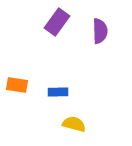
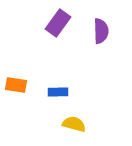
purple rectangle: moved 1 px right, 1 px down
purple semicircle: moved 1 px right
orange rectangle: moved 1 px left
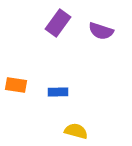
purple semicircle: rotated 110 degrees clockwise
yellow semicircle: moved 2 px right, 7 px down
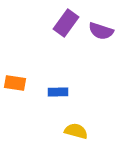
purple rectangle: moved 8 px right
orange rectangle: moved 1 px left, 2 px up
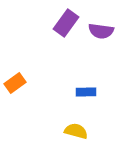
purple semicircle: rotated 10 degrees counterclockwise
orange rectangle: rotated 45 degrees counterclockwise
blue rectangle: moved 28 px right
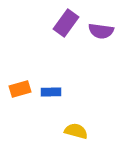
orange rectangle: moved 5 px right, 6 px down; rotated 20 degrees clockwise
blue rectangle: moved 35 px left
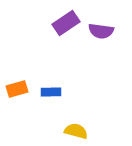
purple rectangle: rotated 20 degrees clockwise
orange rectangle: moved 3 px left
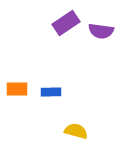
orange rectangle: rotated 15 degrees clockwise
